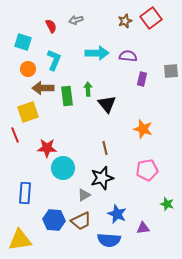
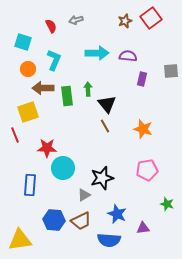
brown line: moved 22 px up; rotated 16 degrees counterclockwise
blue rectangle: moved 5 px right, 8 px up
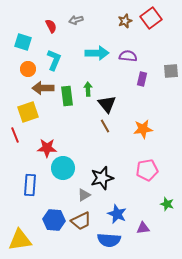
orange star: rotated 24 degrees counterclockwise
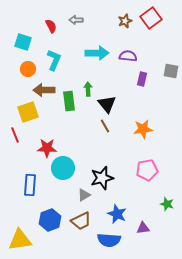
gray arrow: rotated 16 degrees clockwise
gray square: rotated 14 degrees clockwise
brown arrow: moved 1 px right, 2 px down
green rectangle: moved 2 px right, 5 px down
blue hexagon: moved 4 px left; rotated 25 degrees counterclockwise
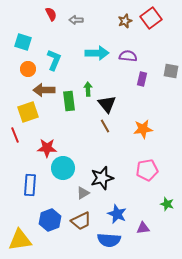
red semicircle: moved 12 px up
gray triangle: moved 1 px left, 2 px up
